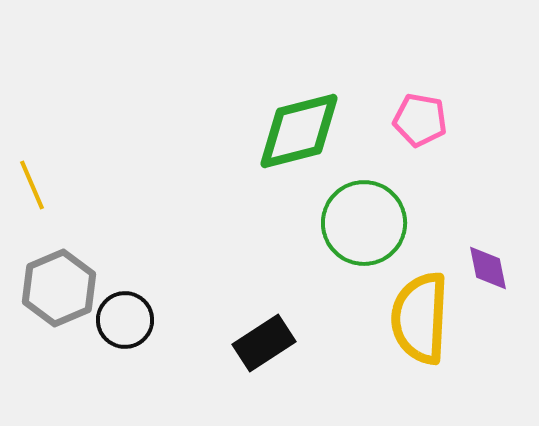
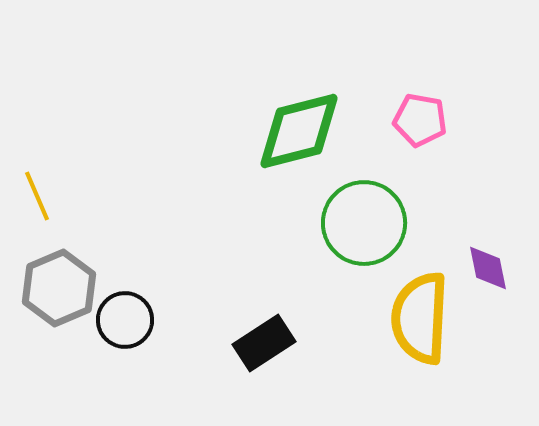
yellow line: moved 5 px right, 11 px down
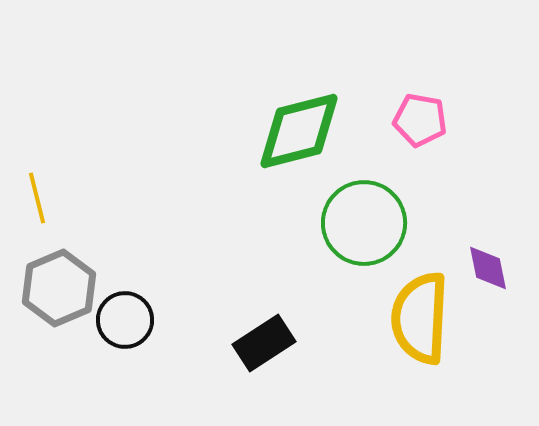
yellow line: moved 2 px down; rotated 9 degrees clockwise
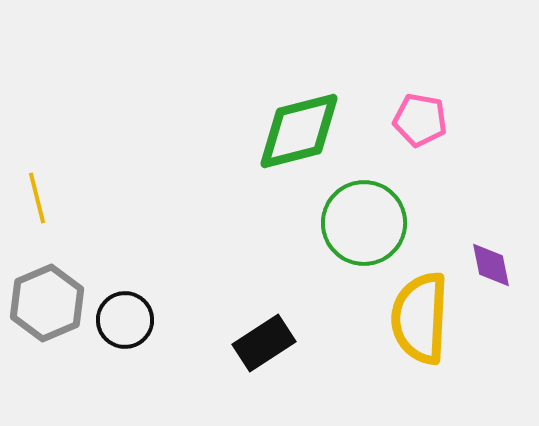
purple diamond: moved 3 px right, 3 px up
gray hexagon: moved 12 px left, 15 px down
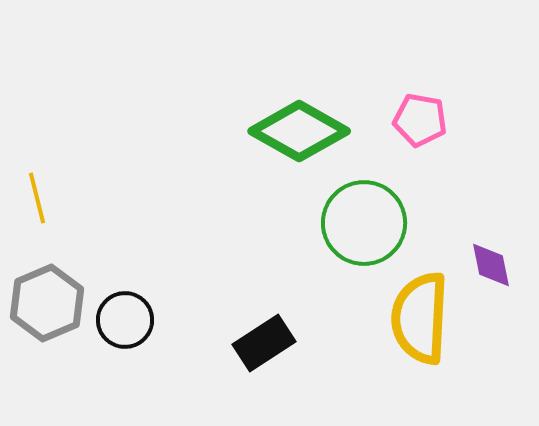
green diamond: rotated 44 degrees clockwise
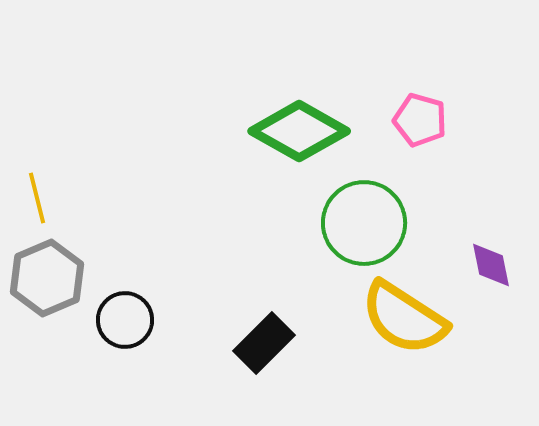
pink pentagon: rotated 6 degrees clockwise
gray hexagon: moved 25 px up
yellow semicircle: moved 16 px left; rotated 60 degrees counterclockwise
black rectangle: rotated 12 degrees counterclockwise
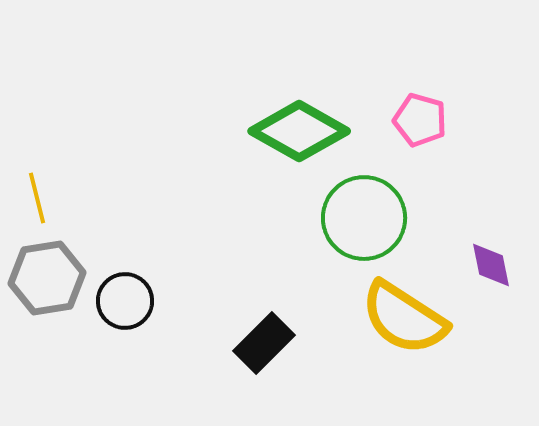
green circle: moved 5 px up
gray hexagon: rotated 14 degrees clockwise
black circle: moved 19 px up
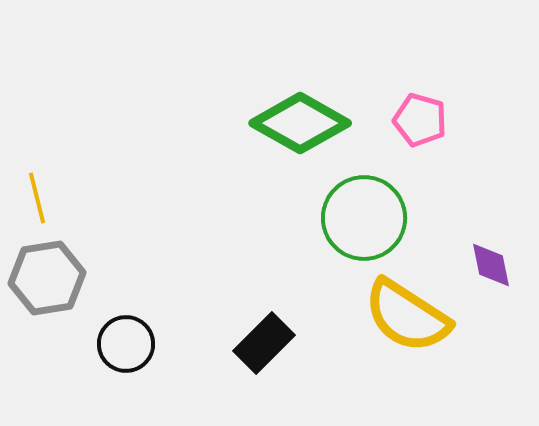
green diamond: moved 1 px right, 8 px up
black circle: moved 1 px right, 43 px down
yellow semicircle: moved 3 px right, 2 px up
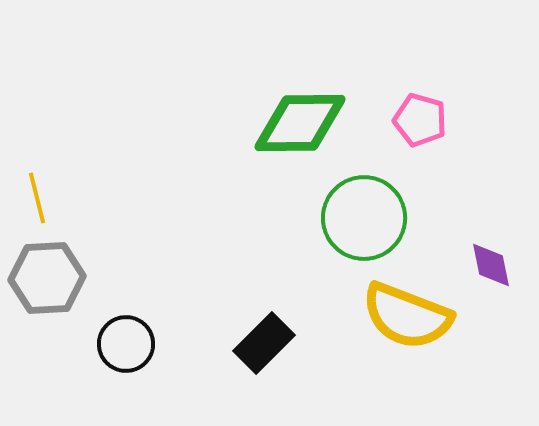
green diamond: rotated 30 degrees counterclockwise
gray hexagon: rotated 6 degrees clockwise
yellow semicircle: rotated 12 degrees counterclockwise
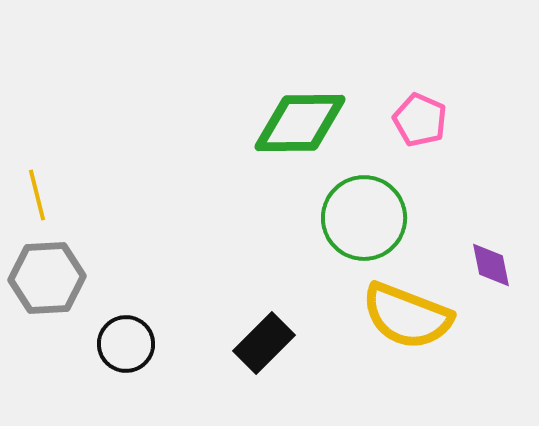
pink pentagon: rotated 8 degrees clockwise
yellow line: moved 3 px up
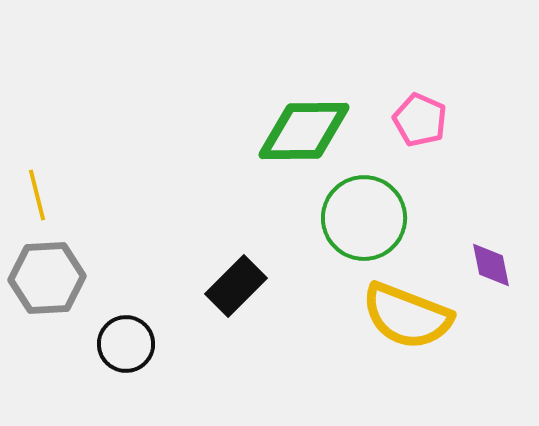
green diamond: moved 4 px right, 8 px down
black rectangle: moved 28 px left, 57 px up
